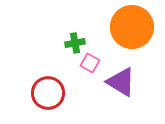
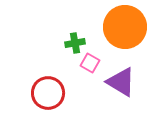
orange circle: moved 7 px left
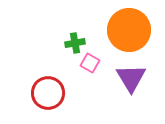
orange circle: moved 4 px right, 3 px down
purple triangle: moved 10 px right, 4 px up; rotated 28 degrees clockwise
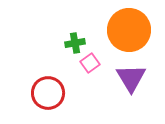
pink square: rotated 24 degrees clockwise
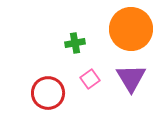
orange circle: moved 2 px right, 1 px up
pink square: moved 16 px down
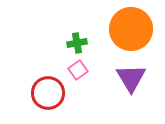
green cross: moved 2 px right
pink square: moved 12 px left, 9 px up
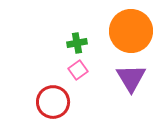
orange circle: moved 2 px down
red circle: moved 5 px right, 9 px down
